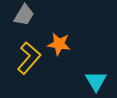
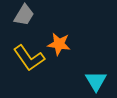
yellow L-shape: rotated 104 degrees clockwise
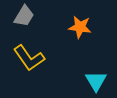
gray trapezoid: moved 1 px down
orange star: moved 21 px right, 17 px up
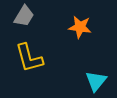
yellow L-shape: rotated 20 degrees clockwise
cyan triangle: rotated 10 degrees clockwise
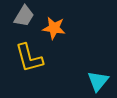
orange star: moved 26 px left, 1 px down
cyan triangle: moved 2 px right
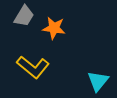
yellow L-shape: moved 4 px right, 9 px down; rotated 36 degrees counterclockwise
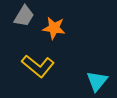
yellow L-shape: moved 5 px right, 1 px up
cyan triangle: moved 1 px left
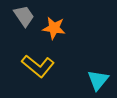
gray trapezoid: rotated 65 degrees counterclockwise
cyan triangle: moved 1 px right, 1 px up
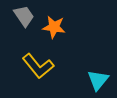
orange star: moved 1 px up
yellow L-shape: rotated 12 degrees clockwise
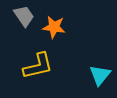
yellow L-shape: rotated 64 degrees counterclockwise
cyan triangle: moved 2 px right, 5 px up
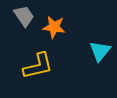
cyan triangle: moved 24 px up
